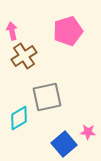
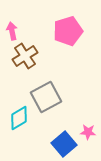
brown cross: moved 1 px right
gray square: moved 1 px left; rotated 16 degrees counterclockwise
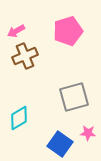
pink arrow: moved 4 px right; rotated 108 degrees counterclockwise
brown cross: rotated 10 degrees clockwise
gray square: moved 28 px right; rotated 12 degrees clockwise
pink star: moved 1 px down
blue square: moved 4 px left; rotated 15 degrees counterclockwise
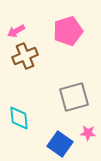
cyan diamond: rotated 65 degrees counterclockwise
